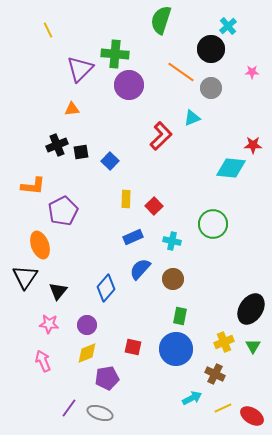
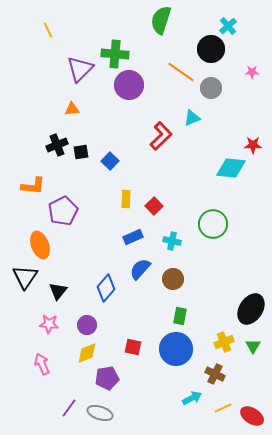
pink arrow at (43, 361): moved 1 px left, 3 px down
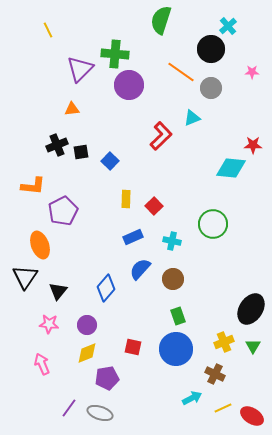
green rectangle at (180, 316): moved 2 px left; rotated 30 degrees counterclockwise
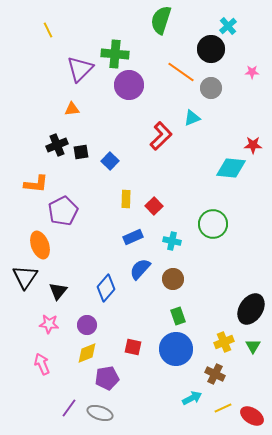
orange L-shape at (33, 186): moved 3 px right, 2 px up
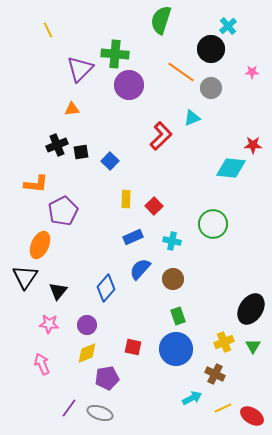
orange ellipse at (40, 245): rotated 44 degrees clockwise
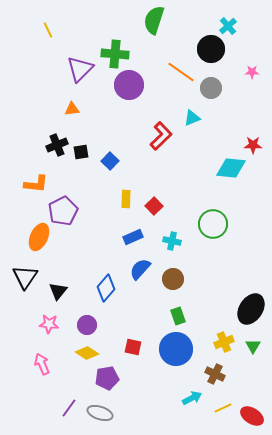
green semicircle at (161, 20): moved 7 px left
orange ellipse at (40, 245): moved 1 px left, 8 px up
yellow diamond at (87, 353): rotated 55 degrees clockwise
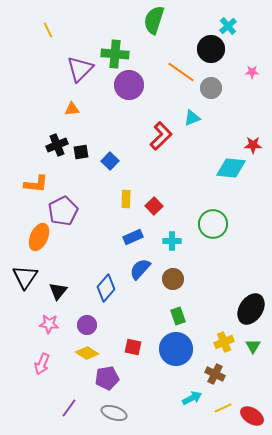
cyan cross at (172, 241): rotated 12 degrees counterclockwise
pink arrow at (42, 364): rotated 135 degrees counterclockwise
gray ellipse at (100, 413): moved 14 px right
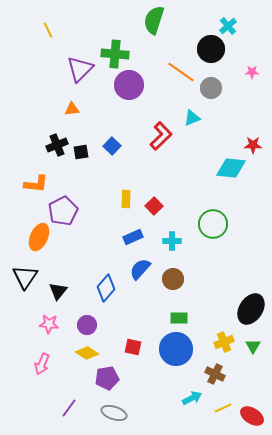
blue square at (110, 161): moved 2 px right, 15 px up
green rectangle at (178, 316): moved 1 px right, 2 px down; rotated 72 degrees counterclockwise
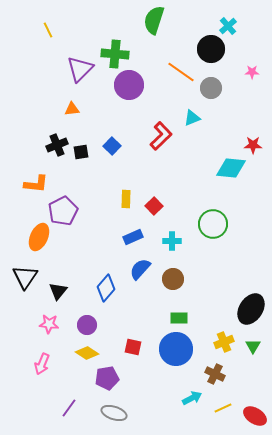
red ellipse at (252, 416): moved 3 px right
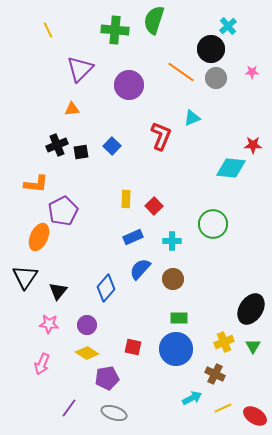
green cross at (115, 54): moved 24 px up
gray circle at (211, 88): moved 5 px right, 10 px up
red L-shape at (161, 136): rotated 24 degrees counterclockwise
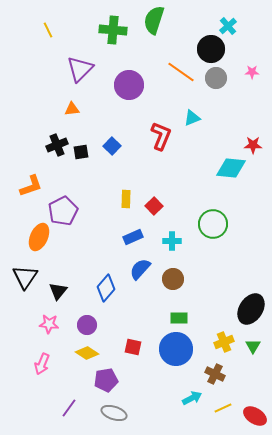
green cross at (115, 30): moved 2 px left
orange L-shape at (36, 184): moved 5 px left, 2 px down; rotated 25 degrees counterclockwise
purple pentagon at (107, 378): moved 1 px left, 2 px down
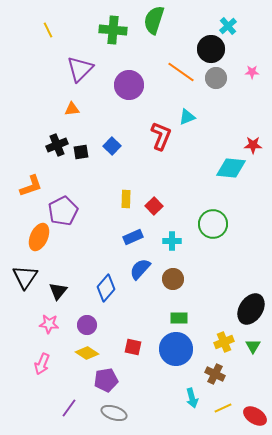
cyan triangle at (192, 118): moved 5 px left, 1 px up
cyan arrow at (192, 398): rotated 102 degrees clockwise
